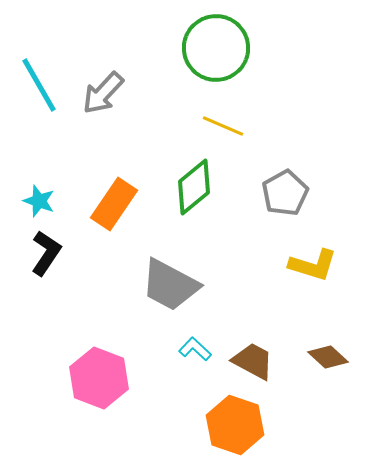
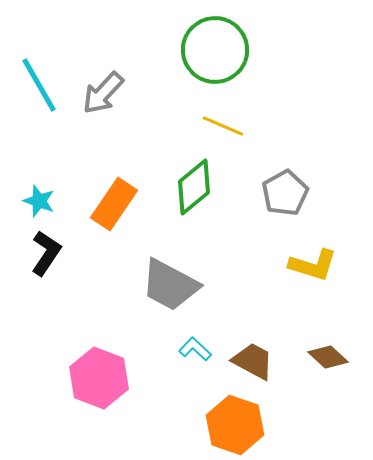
green circle: moved 1 px left, 2 px down
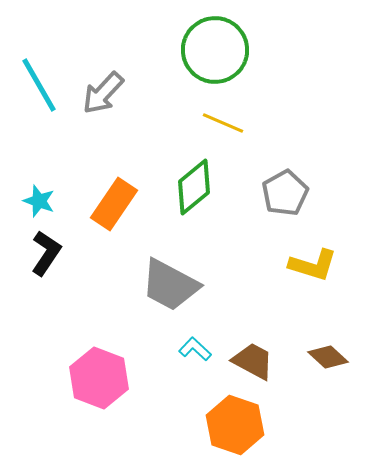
yellow line: moved 3 px up
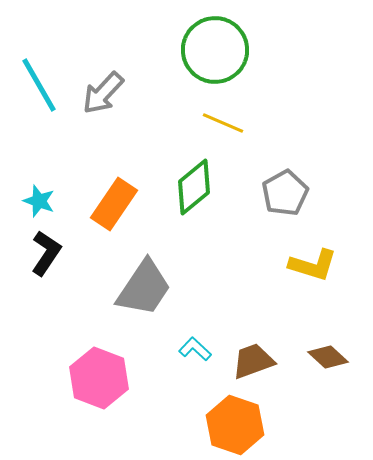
gray trapezoid: moved 26 px left, 3 px down; rotated 84 degrees counterclockwise
brown trapezoid: rotated 48 degrees counterclockwise
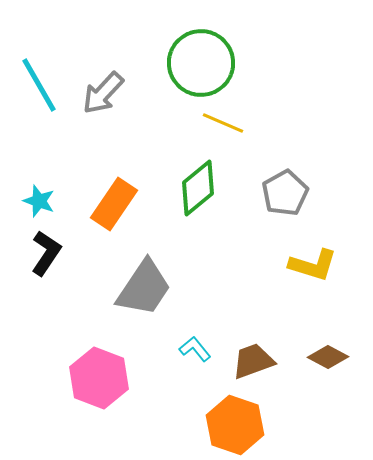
green circle: moved 14 px left, 13 px down
green diamond: moved 4 px right, 1 px down
cyan L-shape: rotated 8 degrees clockwise
brown diamond: rotated 15 degrees counterclockwise
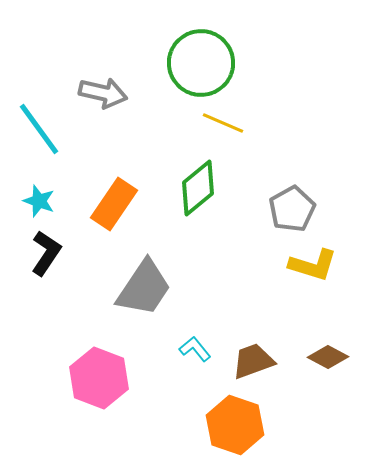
cyan line: moved 44 px down; rotated 6 degrees counterclockwise
gray arrow: rotated 120 degrees counterclockwise
gray pentagon: moved 7 px right, 16 px down
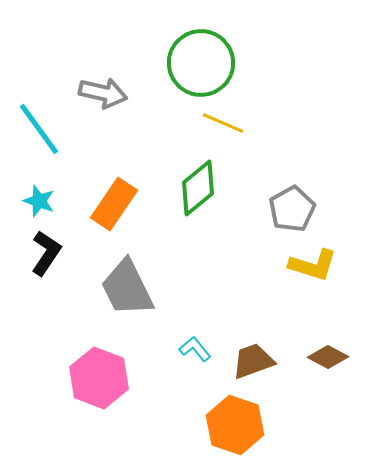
gray trapezoid: moved 17 px left; rotated 120 degrees clockwise
